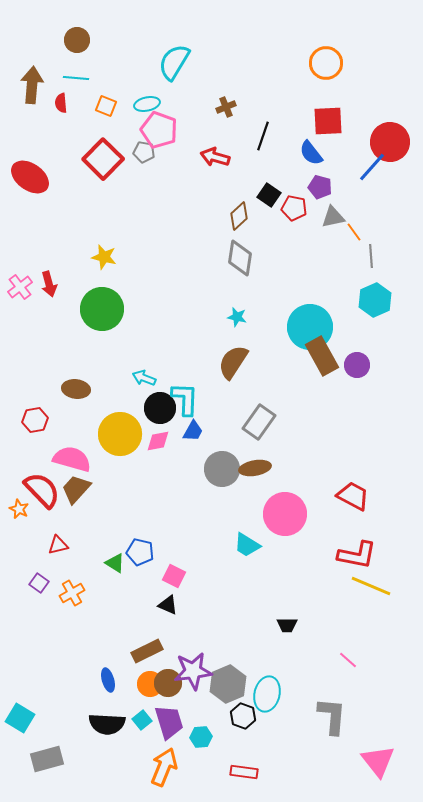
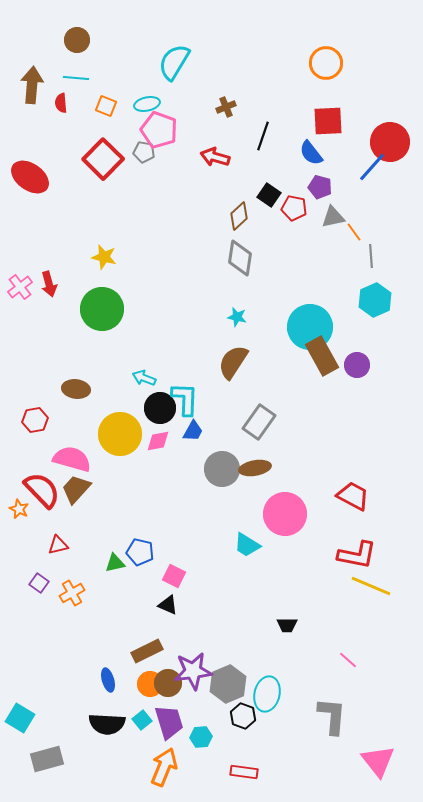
green triangle at (115, 563): rotated 45 degrees counterclockwise
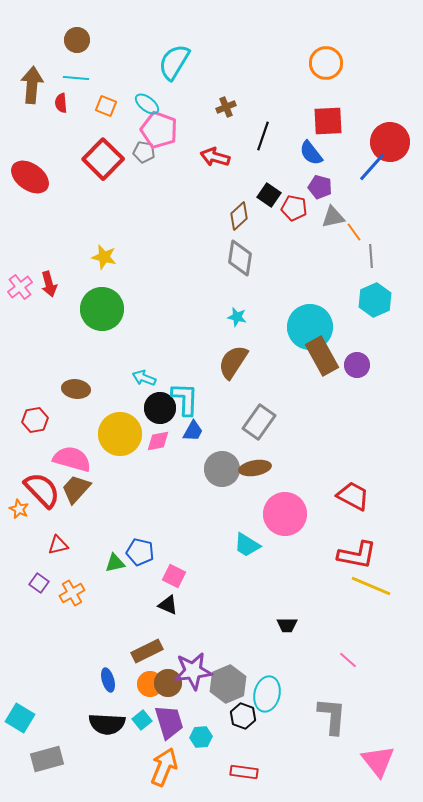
cyan ellipse at (147, 104): rotated 50 degrees clockwise
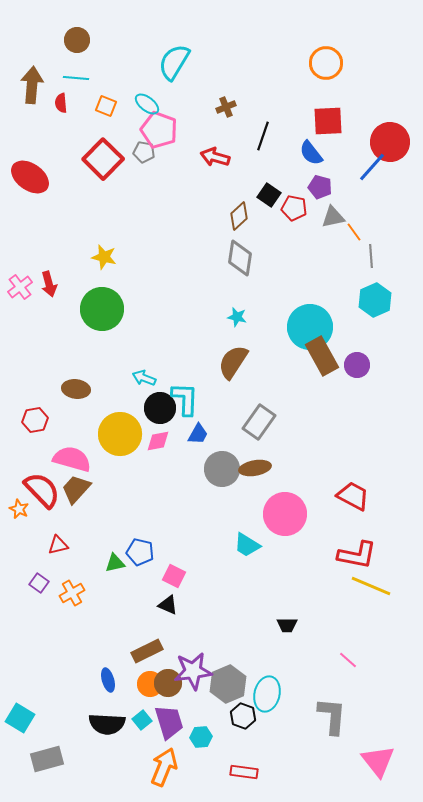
blue trapezoid at (193, 431): moved 5 px right, 3 px down
